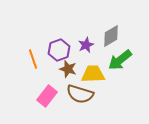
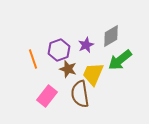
yellow trapezoid: rotated 65 degrees counterclockwise
brown semicircle: rotated 64 degrees clockwise
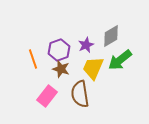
brown star: moved 7 px left
yellow trapezoid: moved 6 px up
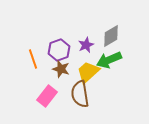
green arrow: moved 11 px left; rotated 15 degrees clockwise
yellow trapezoid: moved 5 px left, 4 px down; rotated 25 degrees clockwise
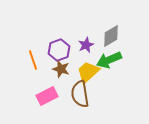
orange line: moved 1 px down
pink rectangle: rotated 25 degrees clockwise
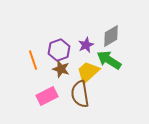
green arrow: rotated 55 degrees clockwise
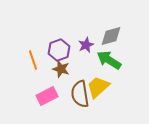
gray diamond: rotated 15 degrees clockwise
yellow trapezoid: moved 10 px right, 15 px down
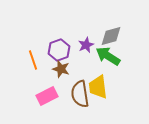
green arrow: moved 1 px left, 4 px up
yellow trapezoid: rotated 55 degrees counterclockwise
